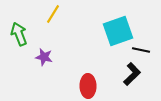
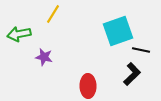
green arrow: rotated 80 degrees counterclockwise
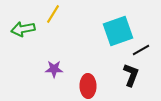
green arrow: moved 4 px right, 5 px up
black line: rotated 42 degrees counterclockwise
purple star: moved 10 px right, 12 px down; rotated 12 degrees counterclockwise
black L-shape: moved 1 px left, 1 px down; rotated 25 degrees counterclockwise
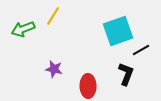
yellow line: moved 2 px down
green arrow: rotated 10 degrees counterclockwise
purple star: rotated 12 degrees clockwise
black L-shape: moved 5 px left, 1 px up
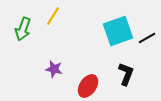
green arrow: rotated 50 degrees counterclockwise
black line: moved 6 px right, 12 px up
red ellipse: rotated 35 degrees clockwise
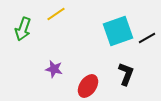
yellow line: moved 3 px right, 2 px up; rotated 24 degrees clockwise
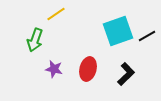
green arrow: moved 12 px right, 11 px down
black line: moved 2 px up
black L-shape: rotated 25 degrees clockwise
red ellipse: moved 17 px up; rotated 20 degrees counterclockwise
